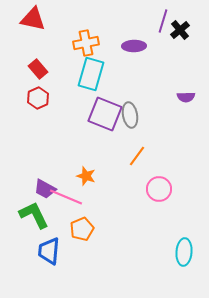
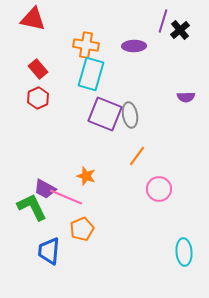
orange cross: moved 2 px down; rotated 20 degrees clockwise
green L-shape: moved 2 px left, 8 px up
cyan ellipse: rotated 8 degrees counterclockwise
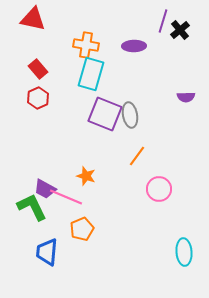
blue trapezoid: moved 2 px left, 1 px down
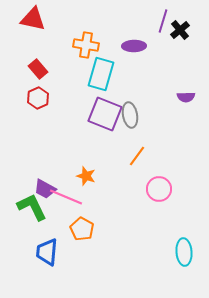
cyan rectangle: moved 10 px right
orange pentagon: rotated 20 degrees counterclockwise
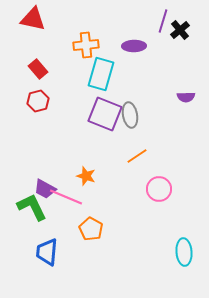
orange cross: rotated 15 degrees counterclockwise
red hexagon: moved 3 px down; rotated 10 degrees clockwise
orange line: rotated 20 degrees clockwise
orange pentagon: moved 9 px right
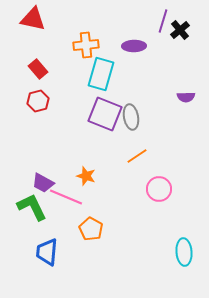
gray ellipse: moved 1 px right, 2 px down
purple trapezoid: moved 2 px left, 6 px up
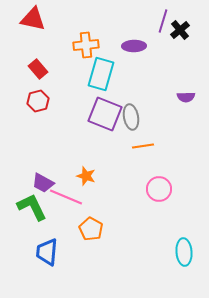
orange line: moved 6 px right, 10 px up; rotated 25 degrees clockwise
